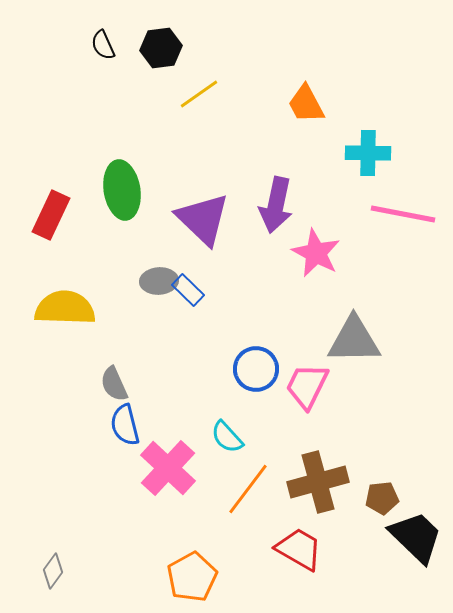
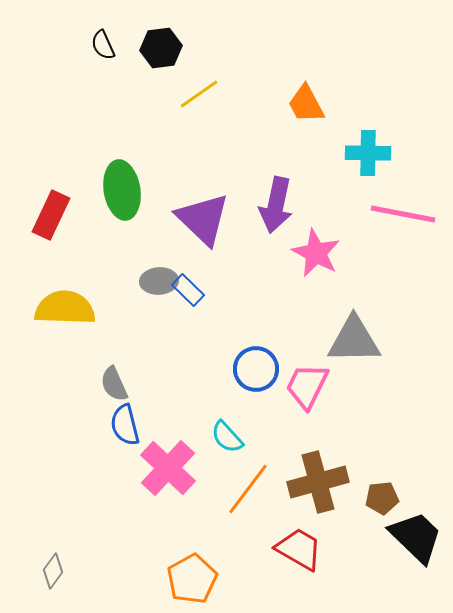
orange pentagon: moved 2 px down
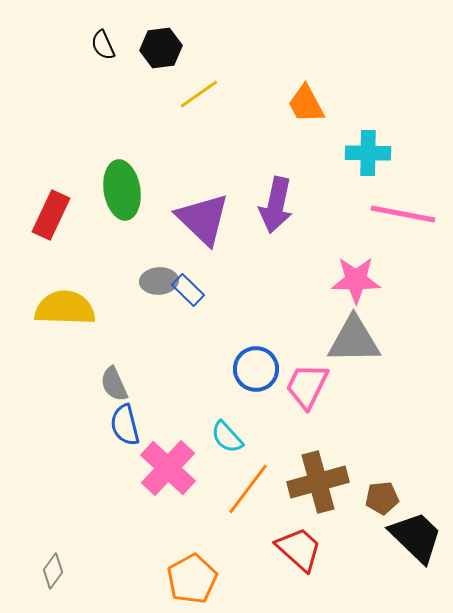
pink star: moved 40 px right, 27 px down; rotated 27 degrees counterclockwise
red trapezoid: rotated 12 degrees clockwise
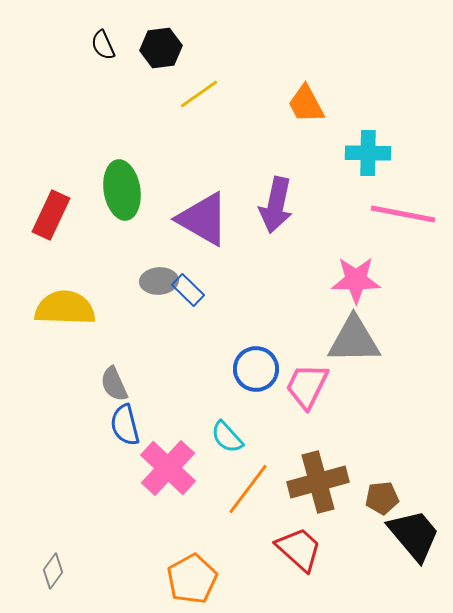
purple triangle: rotated 14 degrees counterclockwise
black trapezoid: moved 2 px left, 2 px up; rotated 6 degrees clockwise
